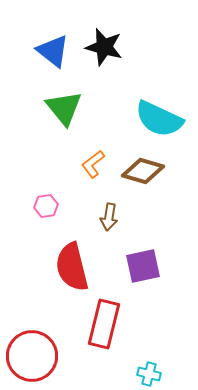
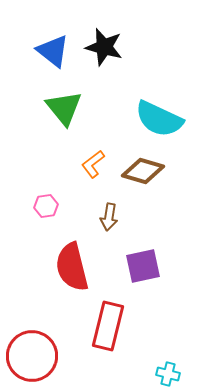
red rectangle: moved 4 px right, 2 px down
cyan cross: moved 19 px right
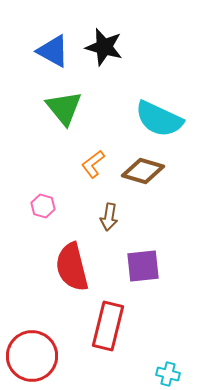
blue triangle: rotated 9 degrees counterclockwise
pink hexagon: moved 3 px left; rotated 25 degrees clockwise
purple square: rotated 6 degrees clockwise
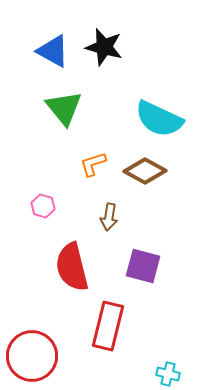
orange L-shape: rotated 20 degrees clockwise
brown diamond: moved 2 px right; rotated 12 degrees clockwise
purple square: rotated 21 degrees clockwise
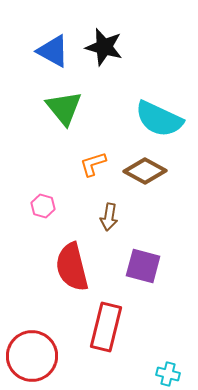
red rectangle: moved 2 px left, 1 px down
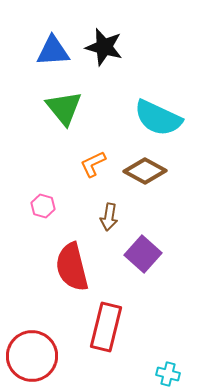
blue triangle: rotated 33 degrees counterclockwise
cyan semicircle: moved 1 px left, 1 px up
orange L-shape: rotated 8 degrees counterclockwise
purple square: moved 12 px up; rotated 27 degrees clockwise
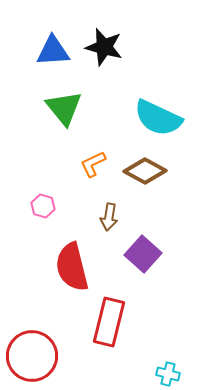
red rectangle: moved 3 px right, 5 px up
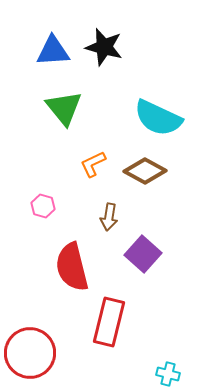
red circle: moved 2 px left, 3 px up
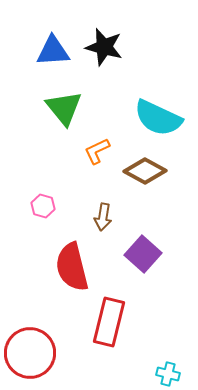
orange L-shape: moved 4 px right, 13 px up
brown arrow: moved 6 px left
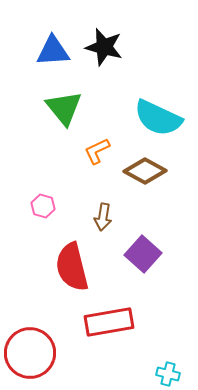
red rectangle: rotated 66 degrees clockwise
